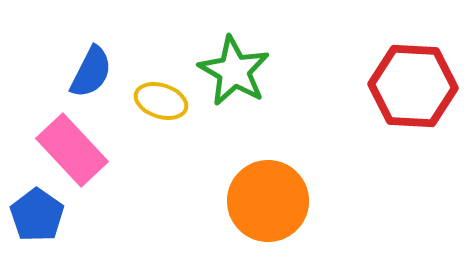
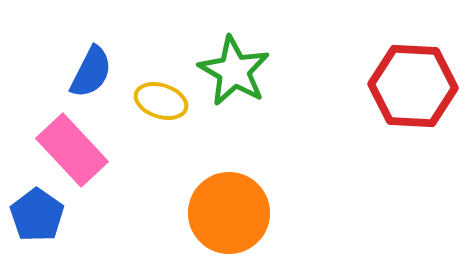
orange circle: moved 39 px left, 12 px down
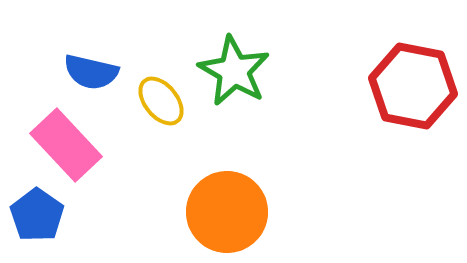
blue semicircle: rotated 76 degrees clockwise
red hexagon: rotated 8 degrees clockwise
yellow ellipse: rotated 33 degrees clockwise
pink rectangle: moved 6 px left, 5 px up
orange circle: moved 2 px left, 1 px up
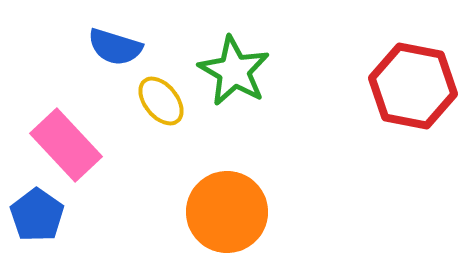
blue semicircle: moved 24 px right, 25 px up; rotated 4 degrees clockwise
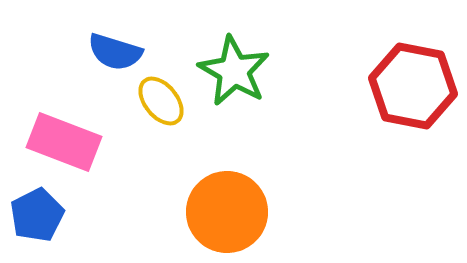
blue semicircle: moved 5 px down
pink rectangle: moved 2 px left, 3 px up; rotated 26 degrees counterclockwise
blue pentagon: rotated 10 degrees clockwise
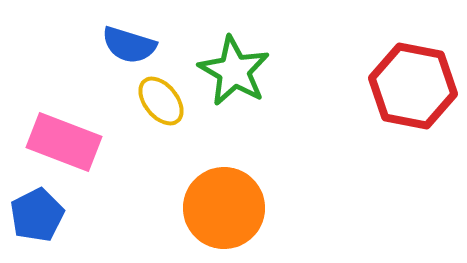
blue semicircle: moved 14 px right, 7 px up
orange circle: moved 3 px left, 4 px up
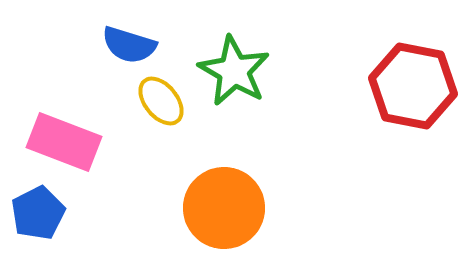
blue pentagon: moved 1 px right, 2 px up
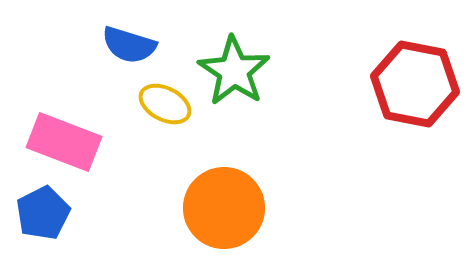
green star: rotated 4 degrees clockwise
red hexagon: moved 2 px right, 2 px up
yellow ellipse: moved 4 px right, 3 px down; rotated 24 degrees counterclockwise
blue pentagon: moved 5 px right
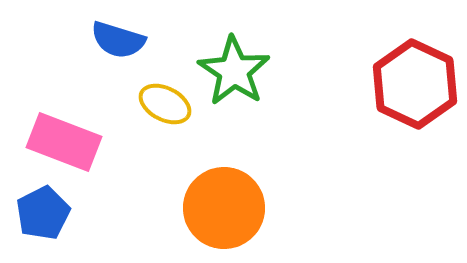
blue semicircle: moved 11 px left, 5 px up
red hexagon: rotated 14 degrees clockwise
